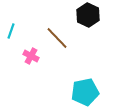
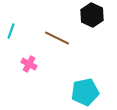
black hexagon: moved 4 px right
brown line: rotated 20 degrees counterclockwise
pink cross: moved 2 px left, 8 px down
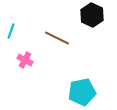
pink cross: moved 4 px left, 4 px up
cyan pentagon: moved 3 px left
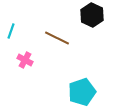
cyan pentagon: rotated 8 degrees counterclockwise
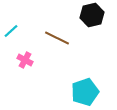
black hexagon: rotated 20 degrees clockwise
cyan line: rotated 28 degrees clockwise
cyan pentagon: moved 3 px right
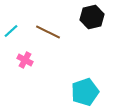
black hexagon: moved 2 px down
brown line: moved 9 px left, 6 px up
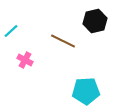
black hexagon: moved 3 px right, 4 px down
brown line: moved 15 px right, 9 px down
cyan pentagon: moved 1 px right, 1 px up; rotated 16 degrees clockwise
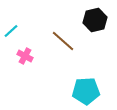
black hexagon: moved 1 px up
brown line: rotated 15 degrees clockwise
pink cross: moved 4 px up
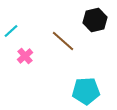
pink cross: rotated 21 degrees clockwise
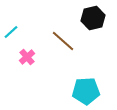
black hexagon: moved 2 px left, 2 px up
cyan line: moved 1 px down
pink cross: moved 2 px right, 1 px down
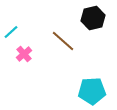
pink cross: moved 3 px left, 3 px up
cyan pentagon: moved 6 px right
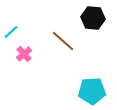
black hexagon: rotated 20 degrees clockwise
